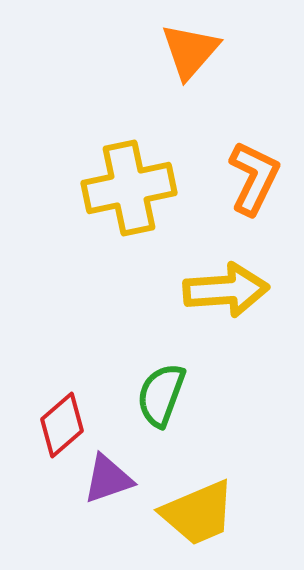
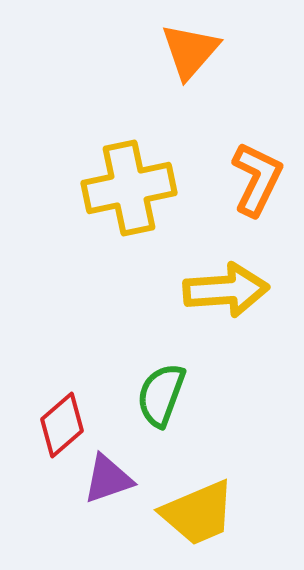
orange L-shape: moved 3 px right, 1 px down
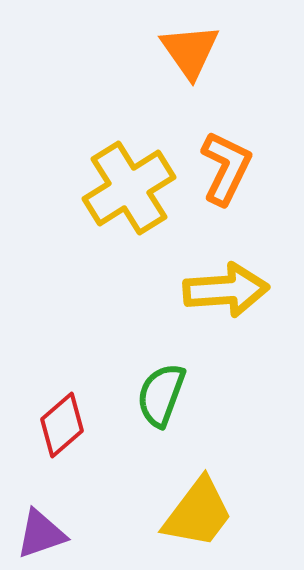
orange triangle: rotated 16 degrees counterclockwise
orange L-shape: moved 31 px left, 11 px up
yellow cross: rotated 20 degrees counterclockwise
purple triangle: moved 67 px left, 55 px down
yellow trapezoid: rotated 30 degrees counterclockwise
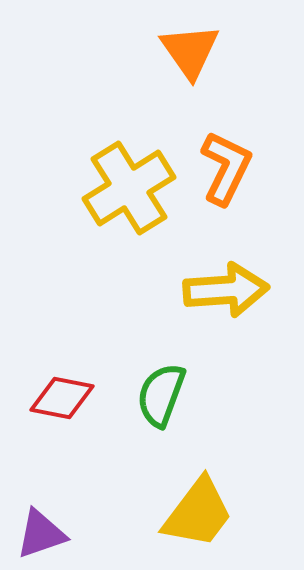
red diamond: moved 27 px up; rotated 52 degrees clockwise
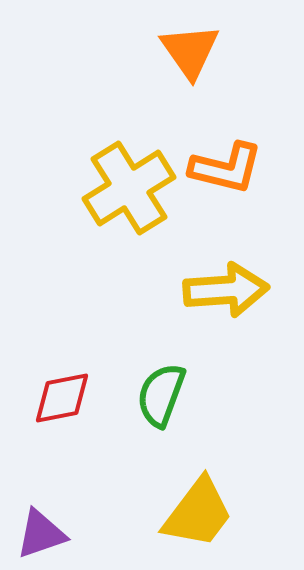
orange L-shape: rotated 78 degrees clockwise
red diamond: rotated 22 degrees counterclockwise
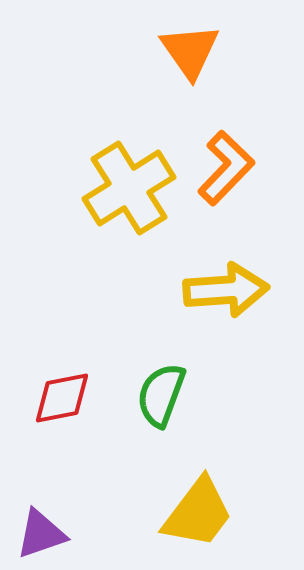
orange L-shape: rotated 60 degrees counterclockwise
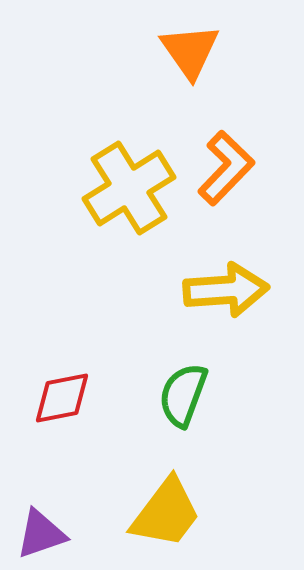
green semicircle: moved 22 px right
yellow trapezoid: moved 32 px left
